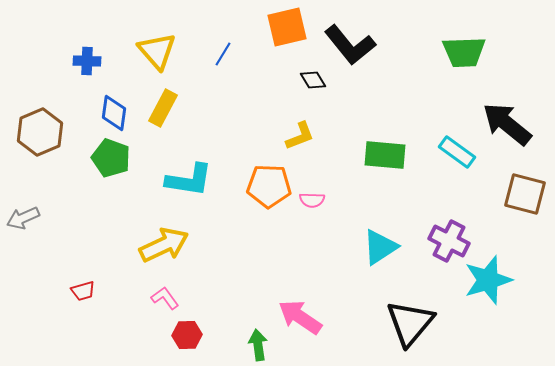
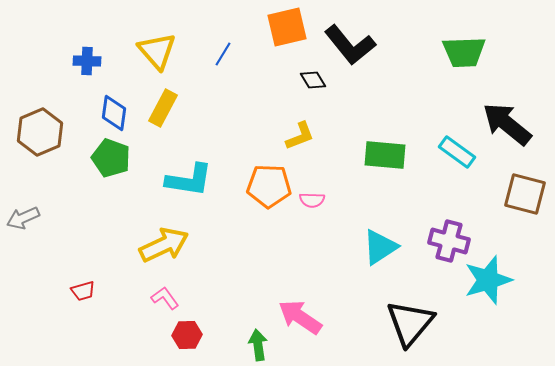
purple cross: rotated 12 degrees counterclockwise
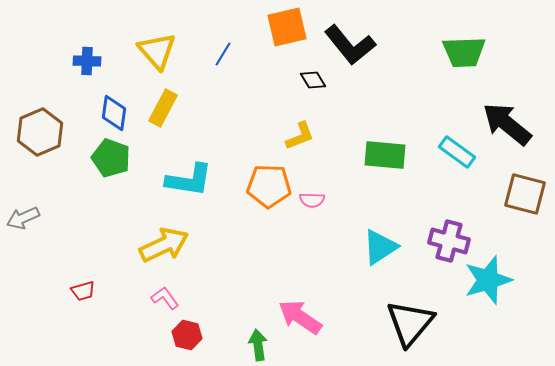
red hexagon: rotated 16 degrees clockwise
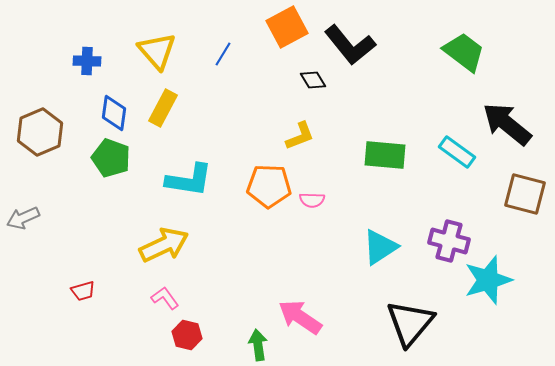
orange square: rotated 15 degrees counterclockwise
green trapezoid: rotated 141 degrees counterclockwise
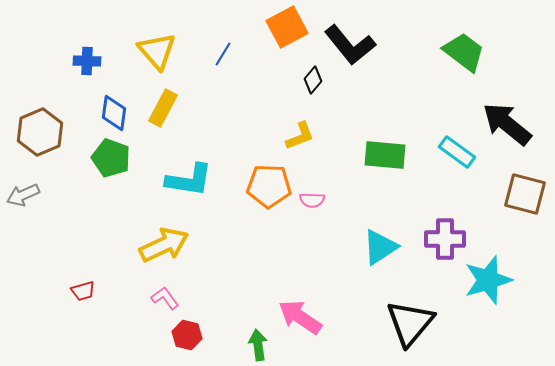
black diamond: rotated 72 degrees clockwise
gray arrow: moved 23 px up
purple cross: moved 4 px left, 2 px up; rotated 15 degrees counterclockwise
